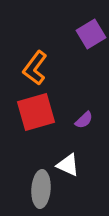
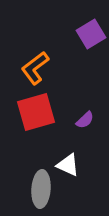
orange L-shape: rotated 16 degrees clockwise
purple semicircle: moved 1 px right
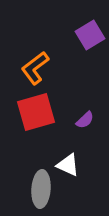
purple square: moved 1 px left, 1 px down
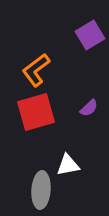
orange L-shape: moved 1 px right, 2 px down
purple semicircle: moved 4 px right, 12 px up
white triangle: rotated 35 degrees counterclockwise
gray ellipse: moved 1 px down
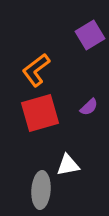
purple semicircle: moved 1 px up
red square: moved 4 px right, 1 px down
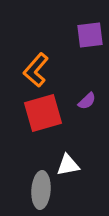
purple square: rotated 24 degrees clockwise
orange L-shape: rotated 12 degrees counterclockwise
purple semicircle: moved 2 px left, 6 px up
red square: moved 3 px right
